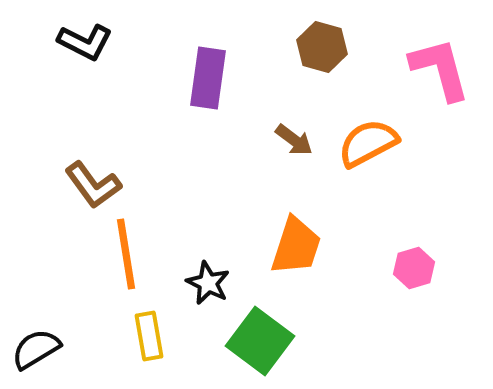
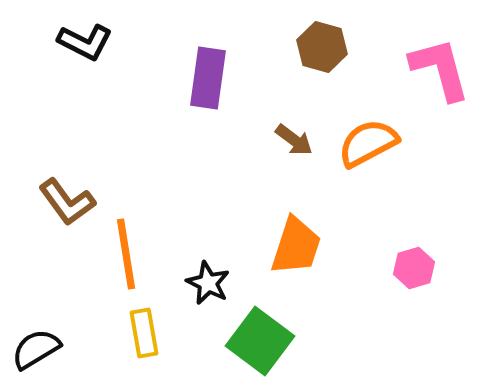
brown L-shape: moved 26 px left, 17 px down
yellow rectangle: moved 5 px left, 3 px up
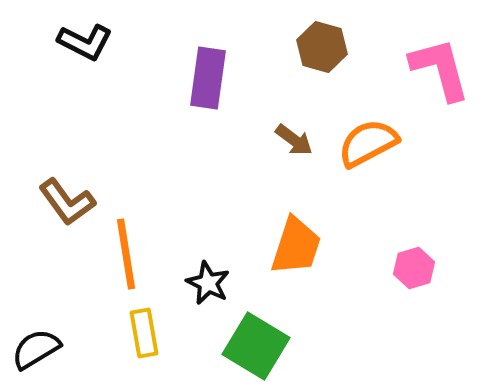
green square: moved 4 px left, 5 px down; rotated 6 degrees counterclockwise
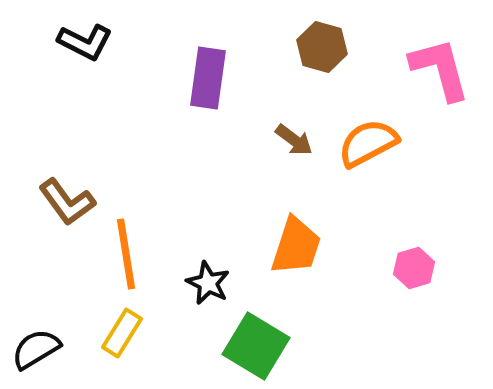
yellow rectangle: moved 22 px left; rotated 42 degrees clockwise
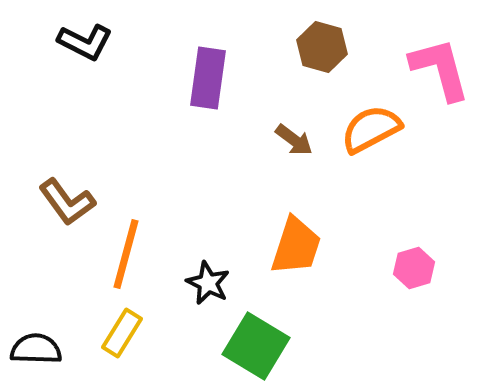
orange semicircle: moved 3 px right, 14 px up
orange line: rotated 24 degrees clockwise
black semicircle: rotated 33 degrees clockwise
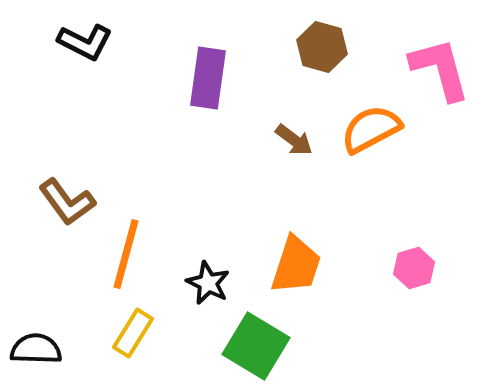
orange trapezoid: moved 19 px down
yellow rectangle: moved 11 px right
